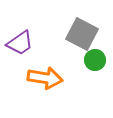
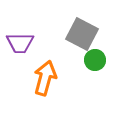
purple trapezoid: rotated 36 degrees clockwise
orange arrow: rotated 84 degrees counterclockwise
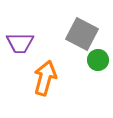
green circle: moved 3 px right
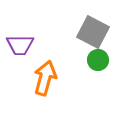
gray square: moved 11 px right, 2 px up
purple trapezoid: moved 2 px down
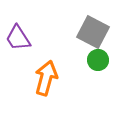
purple trapezoid: moved 2 px left, 7 px up; rotated 56 degrees clockwise
orange arrow: moved 1 px right
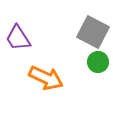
green circle: moved 2 px down
orange arrow: rotated 100 degrees clockwise
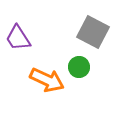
green circle: moved 19 px left, 5 px down
orange arrow: moved 1 px right, 2 px down
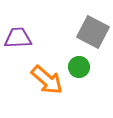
purple trapezoid: rotated 120 degrees clockwise
orange arrow: rotated 16 degrees clockwise
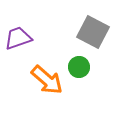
purple trapezoid: rotated 16 degrees counterclockwise
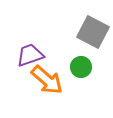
purple trapezoid: moved 12 px right, 17 px down
green circle: moved 2 px right
